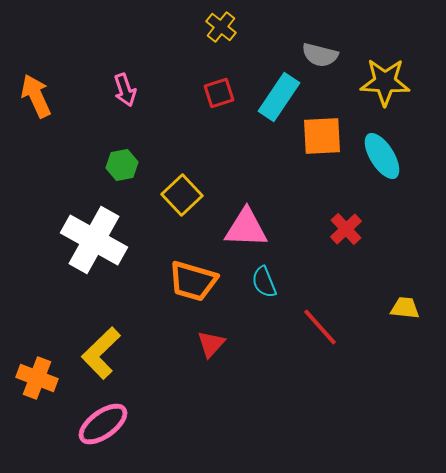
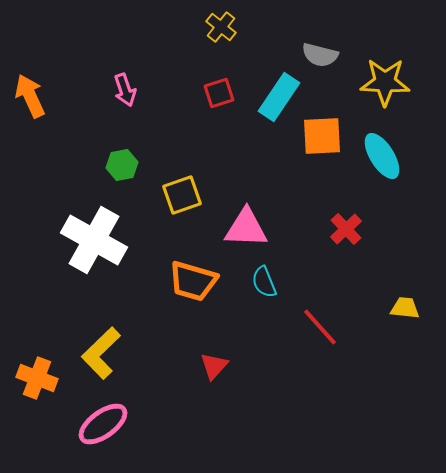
orange arrow: moved 6 px left
yellow square: rotated 24 degrees clockwise
red triangle: moved 3 px right, 22 px down
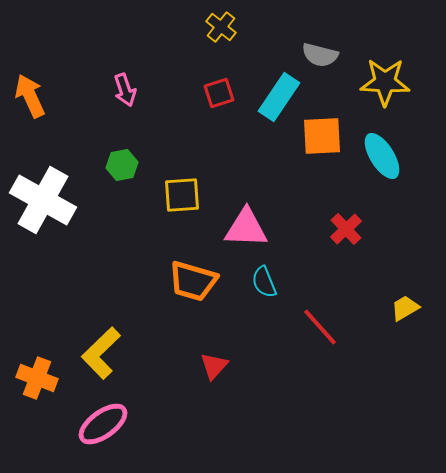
yellow square: rotated 15 degrees clockwise
white cross: moved 51 px left, 40 px up
yellow trapezoid: rotated 36 degrees counterclockwise
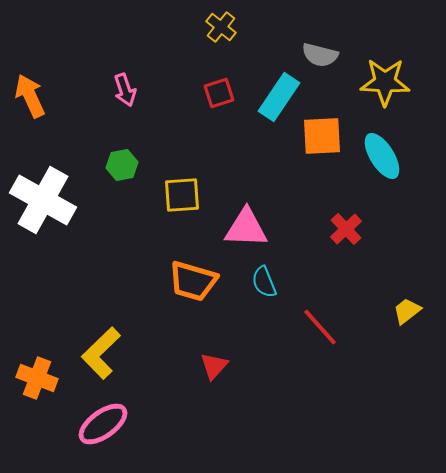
yellow trapezoid: moved 2 px right, 3 px down; rotated 8 degrees counterclockwise
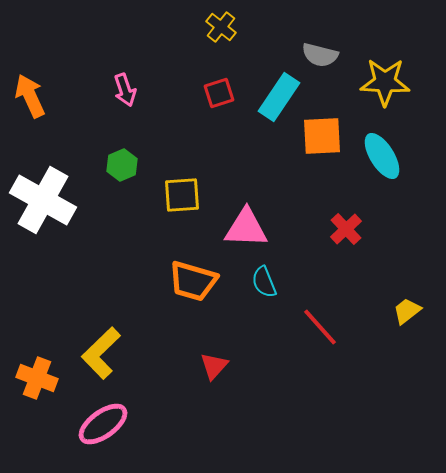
green hexagon: rotated 12 degrees counterclockwise
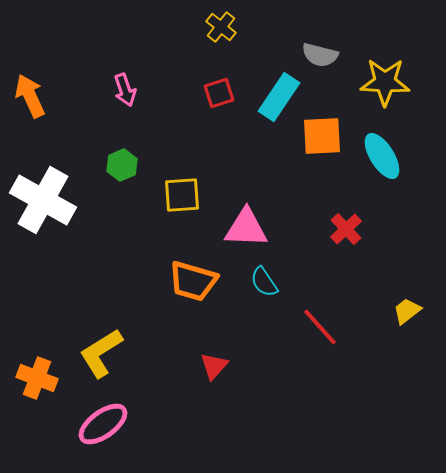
cyan semicircle: rotated 12 degrees counterclockwise
yellow L-shape: rotated 12 degrees clockwise
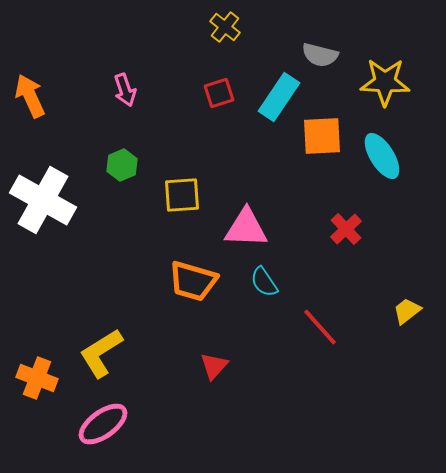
yellow cross: moved 4 px right
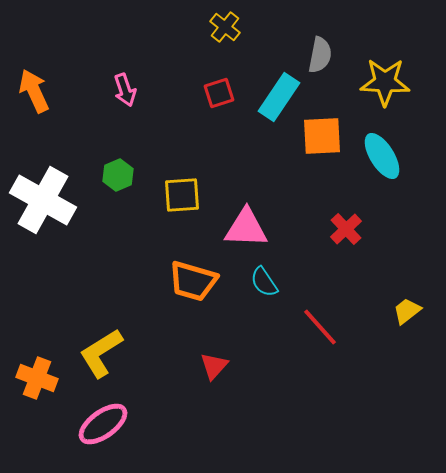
gray semicircle: rotated 93 degrees counterclockwise
orange arrow: moved 4 px right, 5 px up
green hexagon: moved 4 px left, 10 px down
